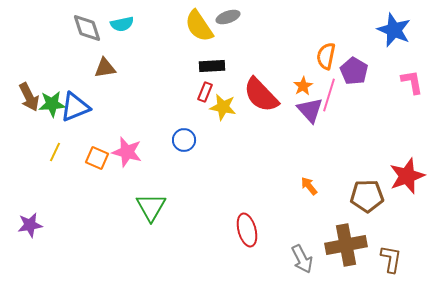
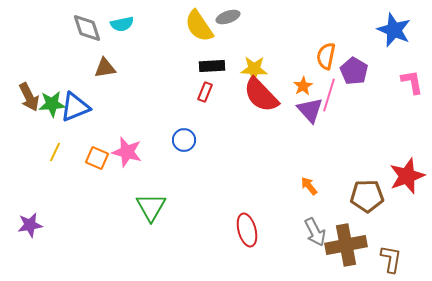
yellow star: moved 31 px right, 38 px up; rotated 8 degrees counterclockwise
gray arrow: moved 13 px right, 27 px up
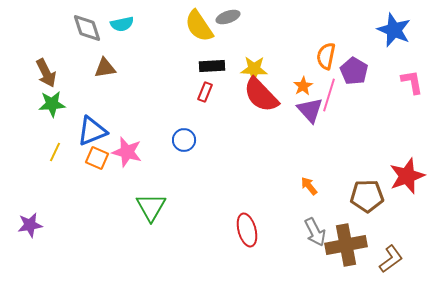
brown arrow: moved 17 px right, 24 px up
blue triangle: moved 17 px right, 24 px down
brown L-shape: rotated 44 degrees clockwise
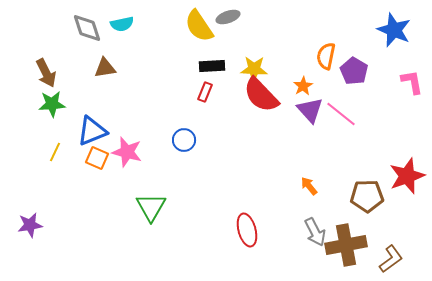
pink line: moved 12 px right, 19 px down; rotated 68 degrees counterclockwise
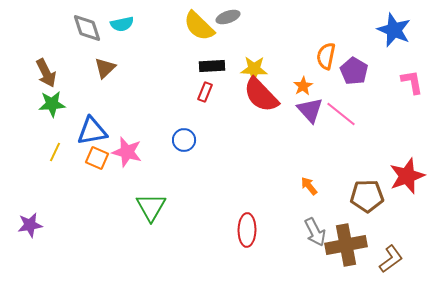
yellow semicircle: rotated 12 degrees counterclockwise
brown triangle: rotated 35 degrees counterclockwise
blue triangle: rotated 12 degrees clockwise
red ellipse: rotated 16 degrees clockwise
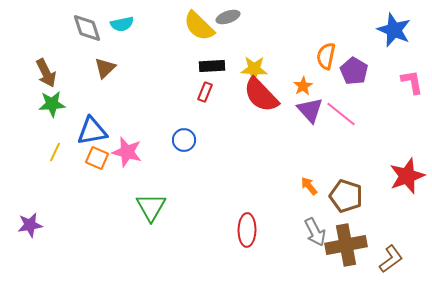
brown pentagon: moved 21 px left; rotated 20 degrees clockwise
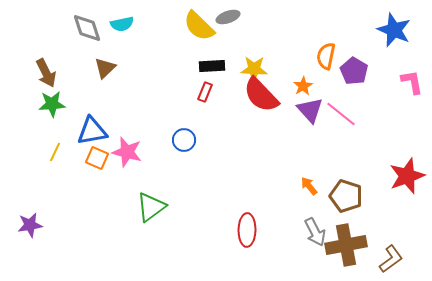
green triangle: rotated 24 degrees clockwise
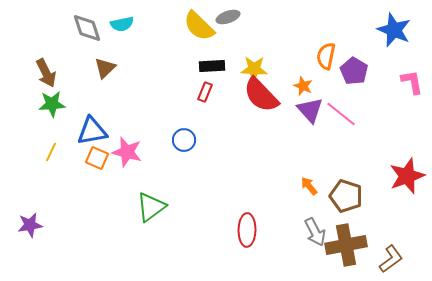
orange star: rotated 18 degrees counterclockwise
yellow line: moved 4 px left
